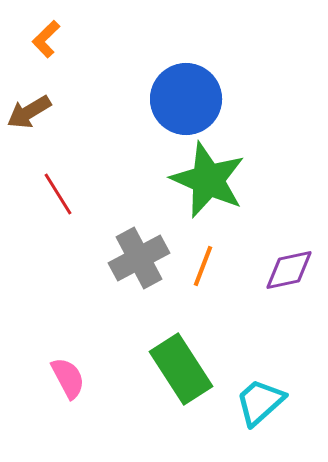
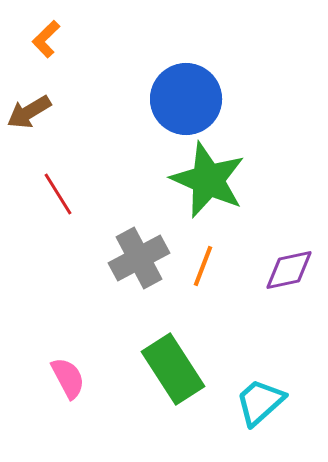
green rectangle: moved 8 px left
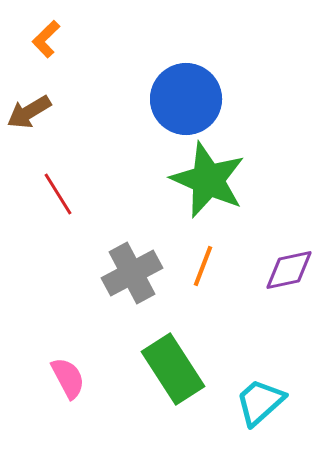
gray cross: moved 7 px left, 15 px down
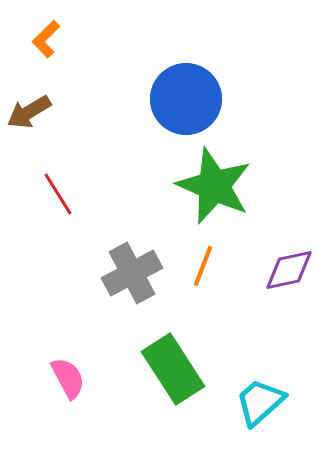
green star: moved 6 px right, 6 px down
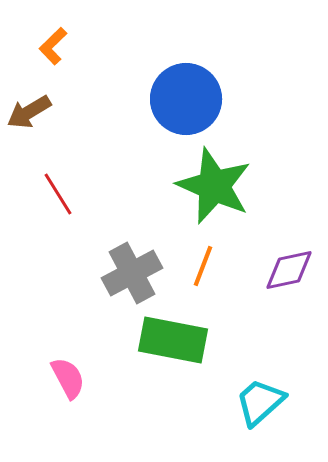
orange L-shape: moved 7 px right, 7 px down
green rectangle: moved 29 px up; rotated 46 degrees counterclockwise
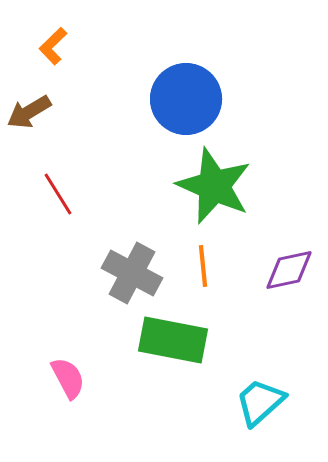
orange line: rotated 27 degrees counterclockwise
gray cross: rotated 34 degrees counterclockwise
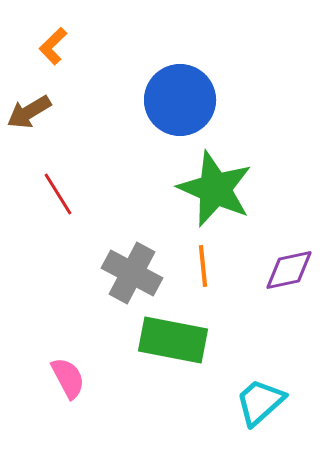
blue circle: moved 6 px left, 1 px down
green star: moved 1 px right, 3 px down
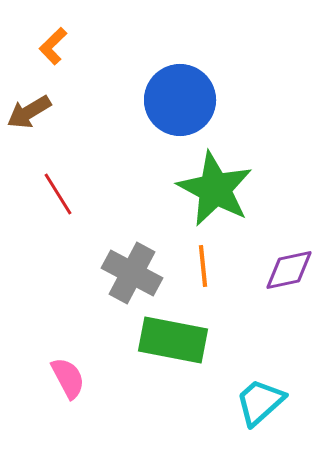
green star: rotated 4 degrees clockwise
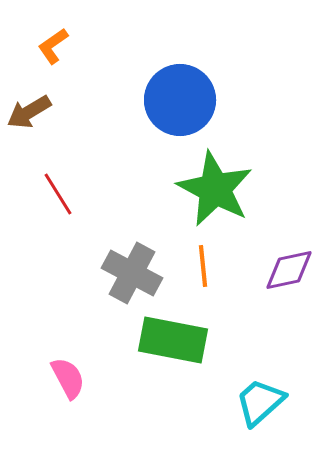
orange L-shape: rotated 9 degrees clockwise
